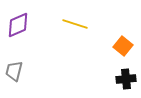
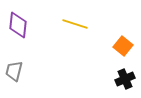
purple diamond: rotated 60 degrees counterclockwise
black cross: moved 1 px left; rotated 18 degrees counterclockwise
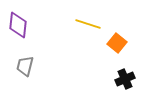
yellow line: moved 13 px right
orange square: moved 6 px left, 3 px up
gray trapezoid: moved 11 px right, 5 px up
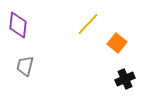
yellow line: rotated 65 degrees counterclockwise
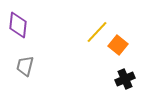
yellow line: moved 9 px right, 8 px down
orange square: moved 1 px right, 2 px down
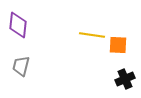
yellow line: moved 5 px left, 3 px down; rotated 55 degrees clockwise
orange square: rotated 36 degrees counterclockwise
gray trapezoid: moved 4 px left
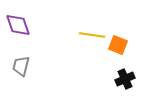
purple diamond: rotated 24 degrees counterclockwise
orange square: rotated 18 degrees clockwise
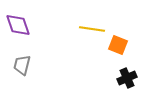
yellow line: moved 6 px up
gray trapezoid: moved 1 px right, 1 px up
black cross: moved 2 px right, 1 px up
